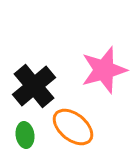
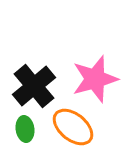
pink star: moved 9 px left, 9 px down
green ellipse: moved 6 px up
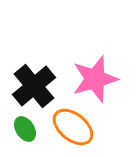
green ellipse: rotated 25 degrees counterclockwise
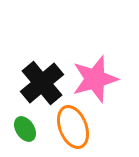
black cross: moved 8 px right, 3 px up
orange ellipse: rotated 30 degrees clockwise
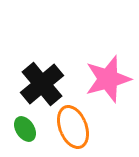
pink star: moved 13 px right
black cross: moved 1 px down
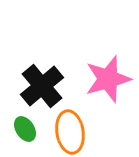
black cross: moved 2 px down
orange ellipse: moved 3 px left, 5 px down; rotated 12 degrees clockwise
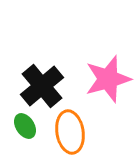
green ellipse: moved 3 px up
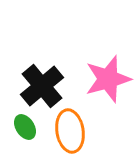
green ellipse: moved 1 px down
orange ellipse: moved 1 px up
